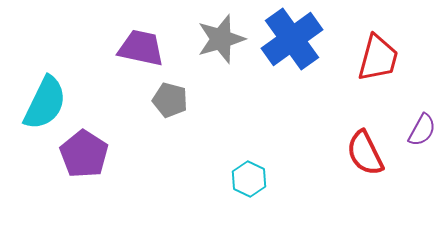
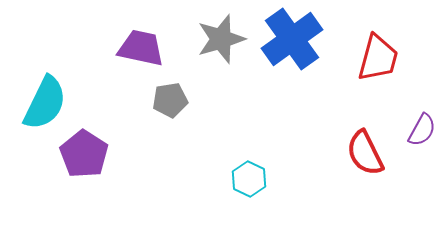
gray pentagon: rotated 24 degrees counterclockwise
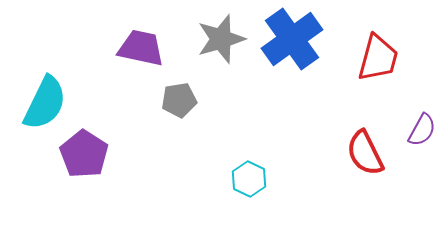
gray pentagon: moved 9 px right
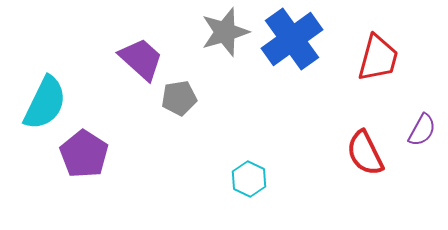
gray star: moved 4 px right, 7 px up
purple trapezoid: moved 11 px down; rotated 30 degrees clockwise
gray pentagon: moved 2 px up
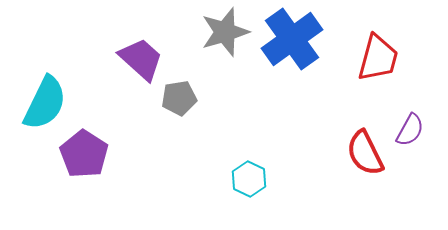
purple semicircle: moved 12 px left
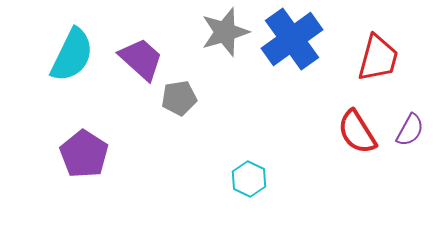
cyan semicircle: moved 27 px right, 48 px up
red semicircle: moved 8 px left, 21 px up; rotated 6 degrees counterclockwise
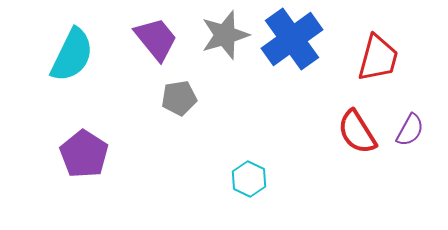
gray star: moved 3 px down
purple trapezoid: moved 15 px right, 20 px up; rotated 9 degrees clockwise
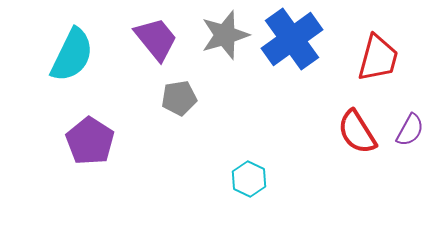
purple pentagon: moved 6 px right, 13 px up
